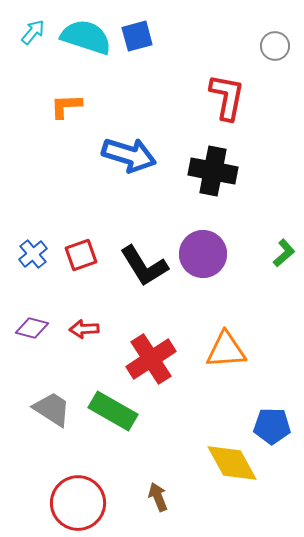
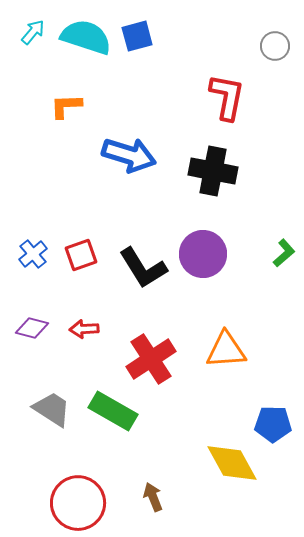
black L-shape: moved 1 px left, 2 px down
blue pentagon: moved 1 px right, 2 px up
brown arrow: moved 5 px left
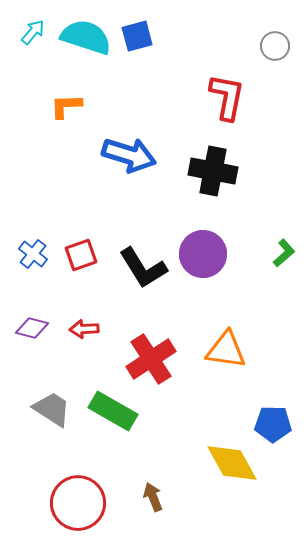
blue cross: rotated 12 degrees counterclockwise
orange triangle: rotated 12 degrees clockwise
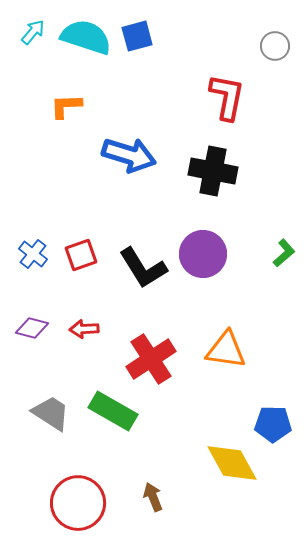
gray trapezoid: moved 1 px left, 4 px down
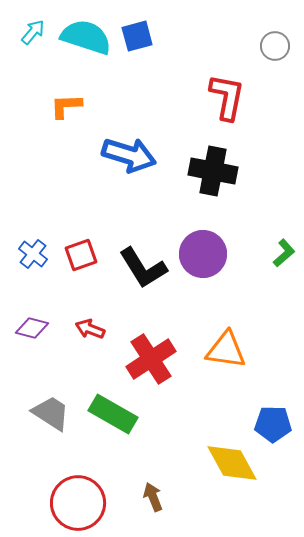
red arrow: moved 6 px right; rotated 24 degrees clockwise
green rectangle: moved 3 px down
